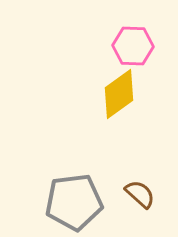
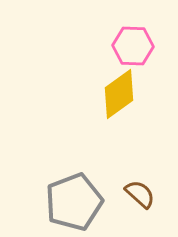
gray pentagon: rotated 14 degrees counterclockwise
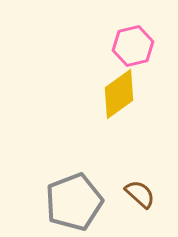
pink hexagon: rotated 15 degrees counterclockwise
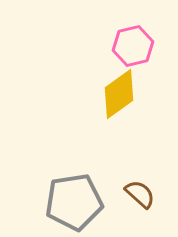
gray pentagon: rotated 12 degrees clockwise
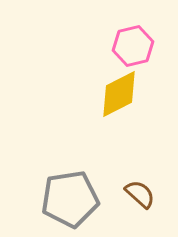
yellow diamond: rotated 9 degrees clockwise
gray pentagon: moved 4 px left, 3 px up
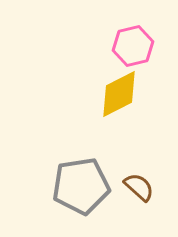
brown semicircle: moved 1 px left, 7 px up
gray pentagon: moved 11 px right, 13 px up
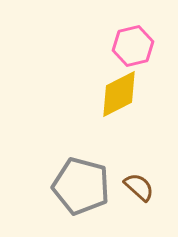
gray pentagon: rotated 24 degrees clockwise
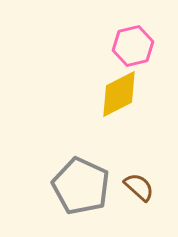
gray pentagon: rotated 10 degrees clockwise
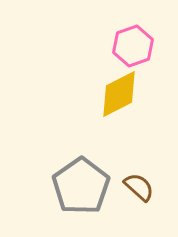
pink hexagon: rotated 6 degrees counterclockwise
gray pentagon: rotated 12 degrees clockwise
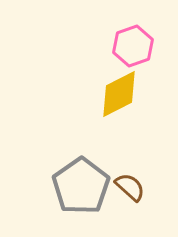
brown semicircle: moved 9 px left
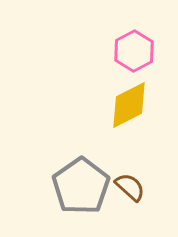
pink hexagon: moved 1 px right, 5 px down; rotated 9 degrees counterclockwise
yellow diamond: moved 10 px right, 11 px down
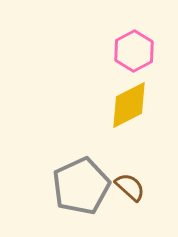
gray pentagon: rotated 10 degrees clockwise
